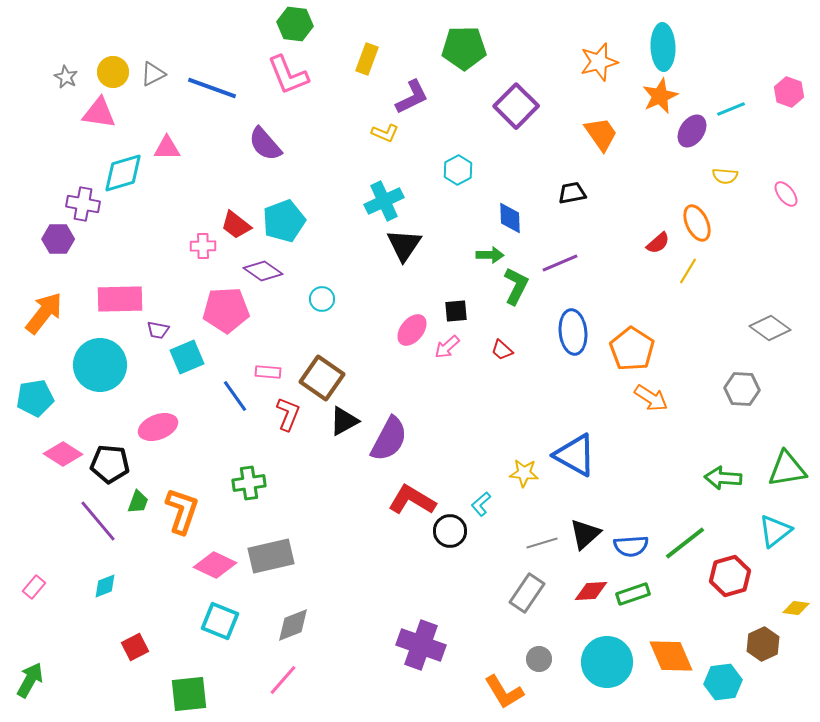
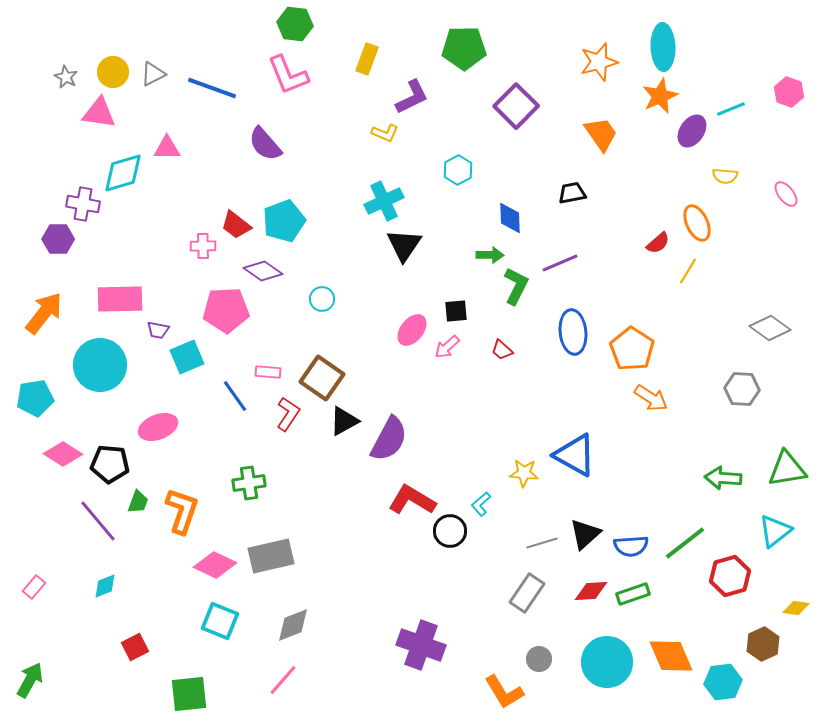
red L-shape at (288, 414): rotated 12 degrees clockwise
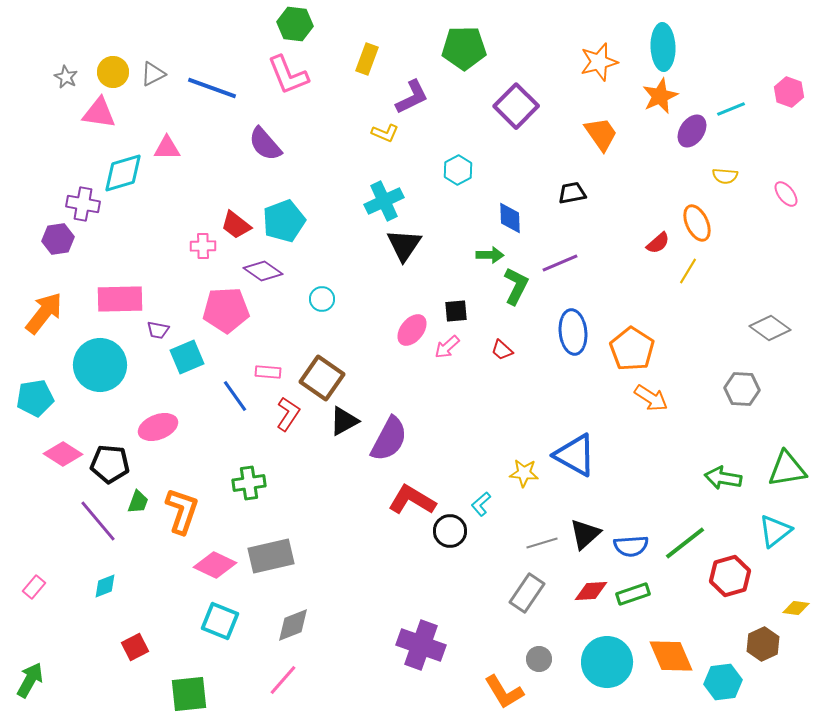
purple hexagon at (58, 239): rotated 8 degrees counterclockwise
green arrow at (723, 478): rotated 6 degrees clockwise
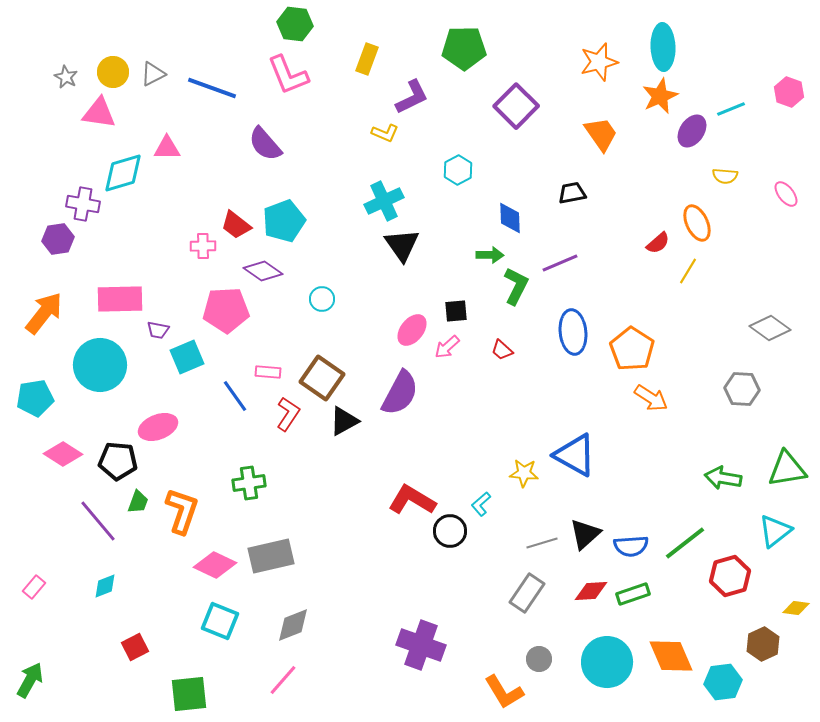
black triangle at (404, 245): moved 2 px left; rotated 9 degrees counterclockwise
purple semicircle at (389, 439): moved 11 px right, 46 px up
black pentagon at (110, 464): moved 8 px right, 3 px up
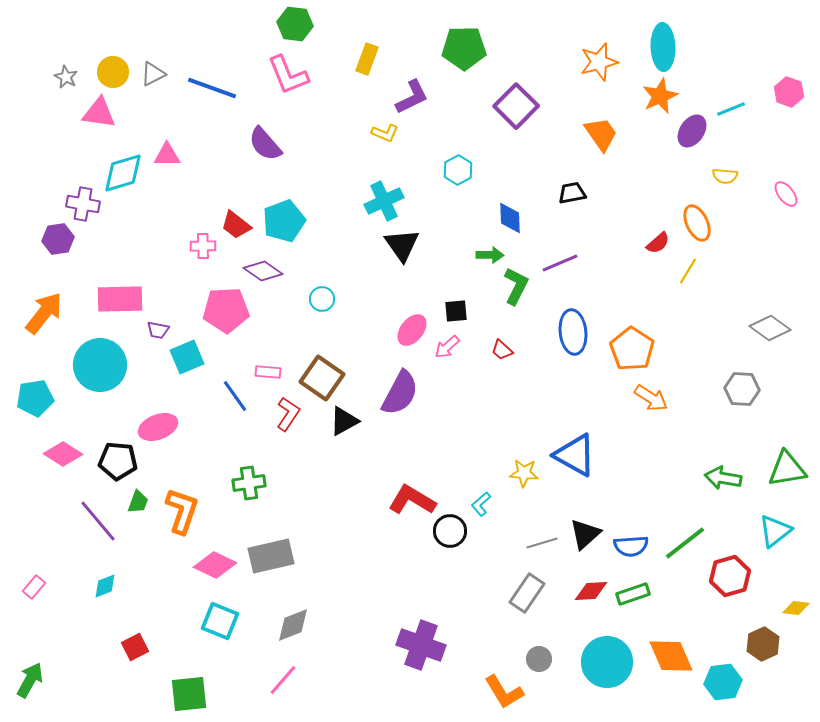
pink triangle at (167, 148): moved 7 px down
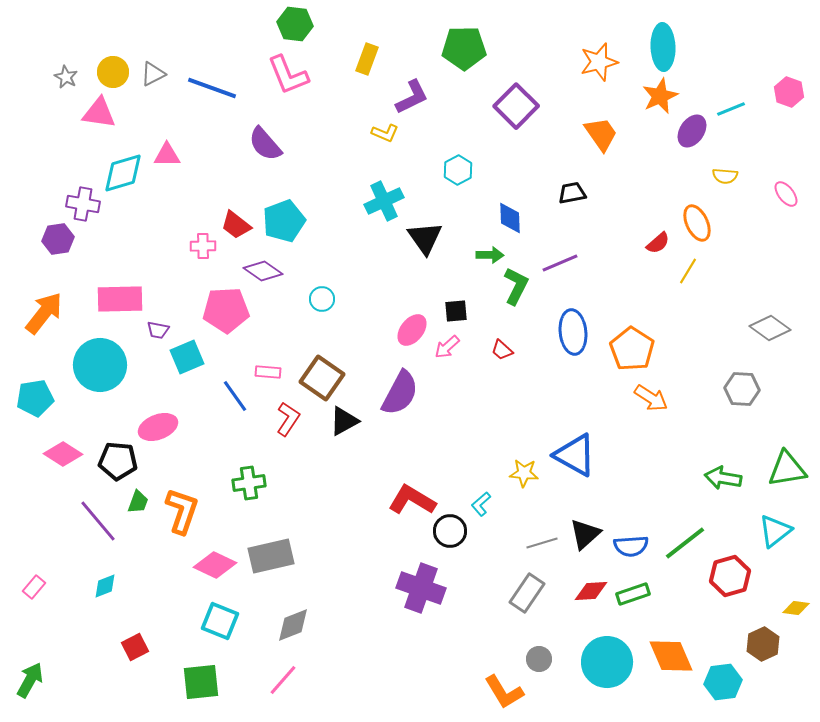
black triangle at (402, 245): moved 23 px right, 7 px up
red L-shape at (288, 414): moved 5 px down
purple cross at (421, 645): moved 57 px up
green square at (189, 694): moved 12 px right, 12 px up
